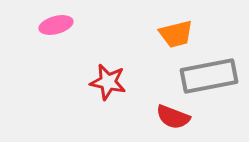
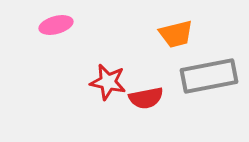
red semicircle: moved 27 px left, 19 px up; rotated 32 degrees counterclockwise
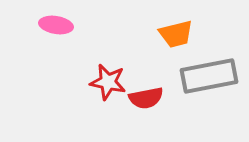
pink ellipse: rotated 24 degrees clockwise
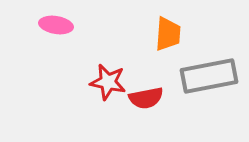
orange trapezoid: moved 8 px left; rotated 72 degrees counterclockwise
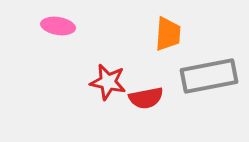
pink ellipse: moved 2 px right, 1 px down
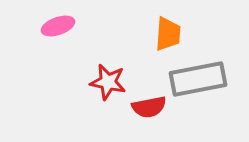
pink ellipse: rotated 28 degrees counterclockwise
gray rectangle: moved 11 px left, 3 px down
red semicircle: moved 3 px right, 9 px down
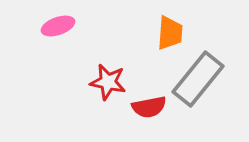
orange trapezoid: moved 2 px right, 1 px up
gray rectangle: rotated 40 degrees counterclockwise
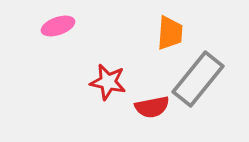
red semicircle: moved 3 px right
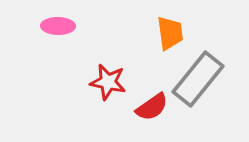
pink ellipse: rotated 20 degrees clockwise
orange trapezoid: rotated 12 degrees counterclockwise
red semicircle: rotated 24 degrees counterclockwise
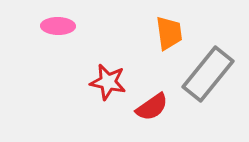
orange trapezoid: moved 1 px left
gray rectangle: moved 10 px right, 5 px up
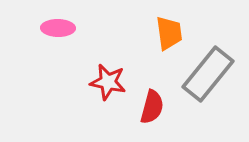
pink ellipse: moved 2 px down
red semicircle: rotated 40 degrees counterclockwise
